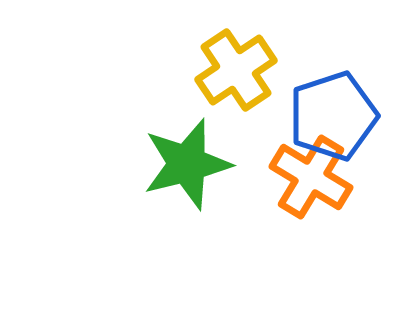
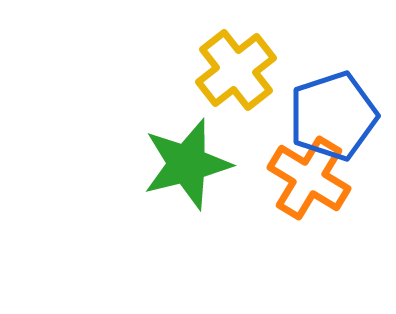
yellow cross: rotated 4 degrees counterclockwise
orange cross: moved 2 px left, 1 px down
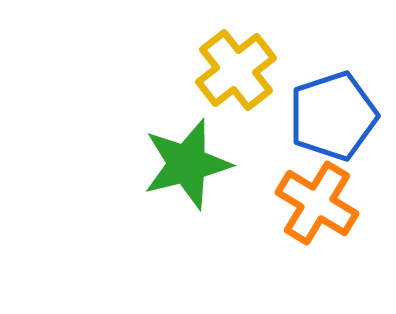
orange cross: moved 8 px right, 25 px down
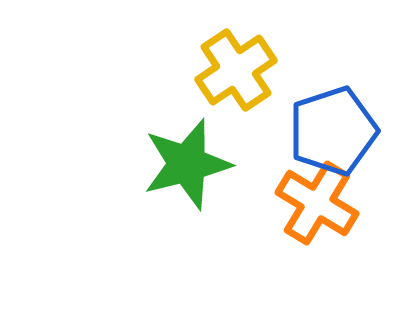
yellow cross: rotated 4 degrees clockwise
blue pentagon: moved 15 px down
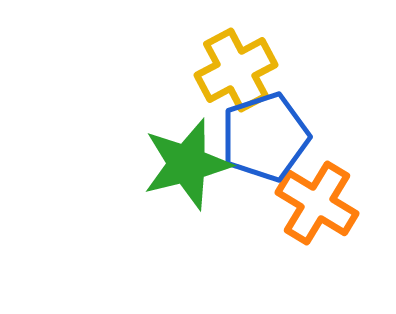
yellow cross: rotated 6 degrees clockwise
blue pentagon: moved 68 px left, 6 px down
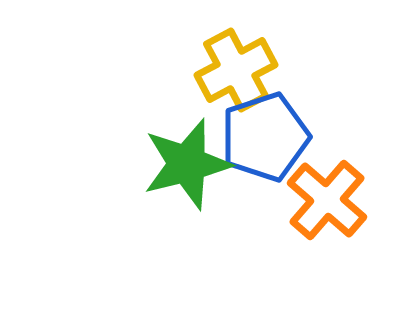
orange cross: moved 10 px right, 3 px up; rotated 10 degrees clockwise
